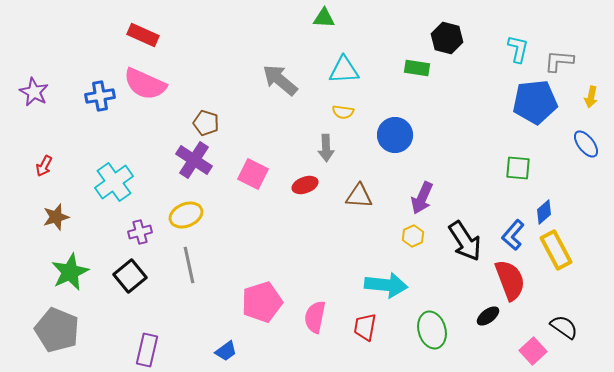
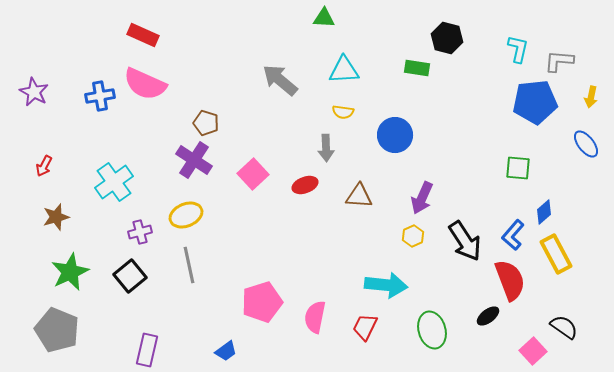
pink square at (253, 174): rotated 20 degrees clockwise
yellow rectangle at (556, 250): moved 4 px down
red trapezoid at (365, 327): rotated 16 degrees clockwise
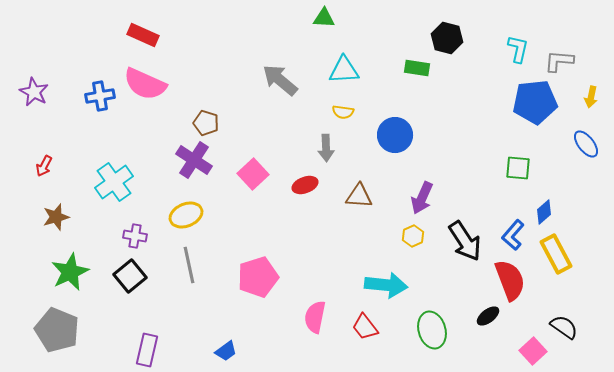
purple cross at (140, 232): moved 5 px left, 4 px down; rotated 25 degrees clockwise
pink pentagon at (262, 302): moved 4 px left, 25 px up
red trapezoid at (365, 327): rotated 64 degrees counterclockwise
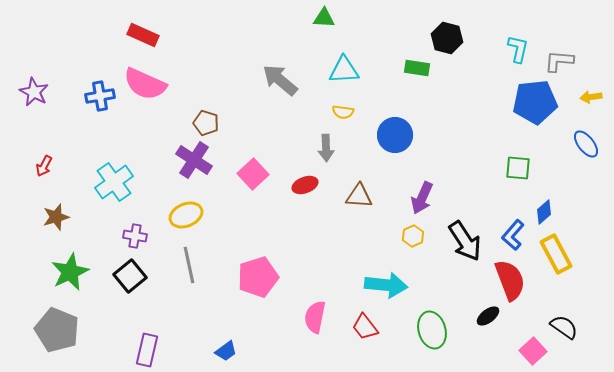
yellow arrow at (591, 97): rotated 70 degrees clockwise
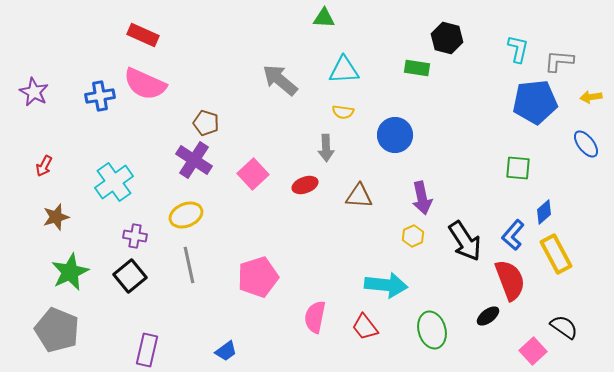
purple arrow at (422, 198): rotated 36 degrees counterclockwise
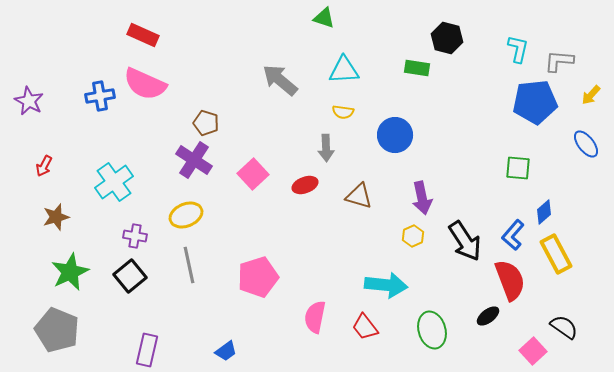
green triangle at (324, 18): rotated 15 degrees clockwise
purple star at (34, 92): moved 5 px left, 9 px down
yellow arrow at (591, 97): moved 2 px up; rotated 40 degrees counterclockwise
brown triangle at (359, 196): rotated 12 degrees clockwise
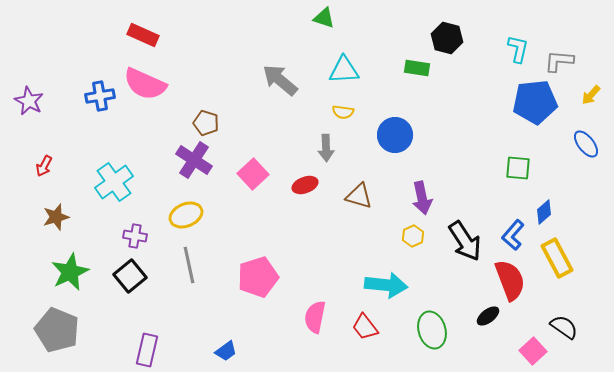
yellow rectangle at (556, 254): moved 1 px right, 4 px down
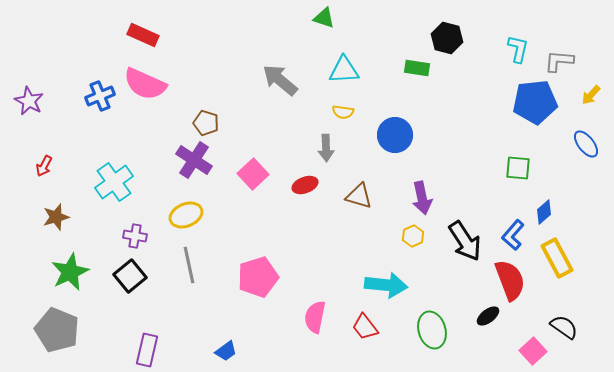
blue cross at (100, 96): rotated 12 degrees counterclockwise
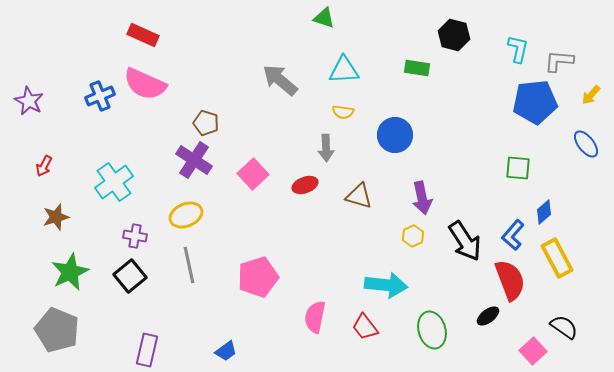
black hexagon at (447, 38): moved 7 px right, 3 px up
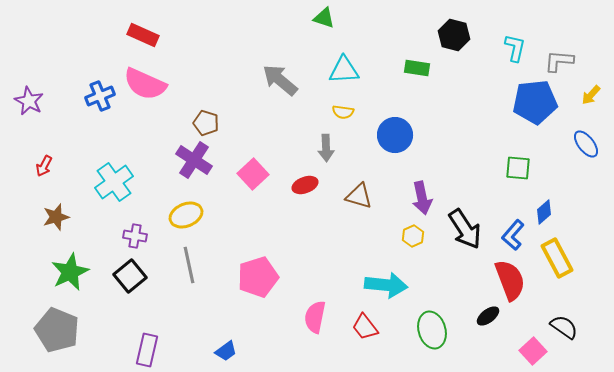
cyan L-shape at (518, 49): moved 3 px left, 1 px up
black arrow at (465, 241): moved 12 px up
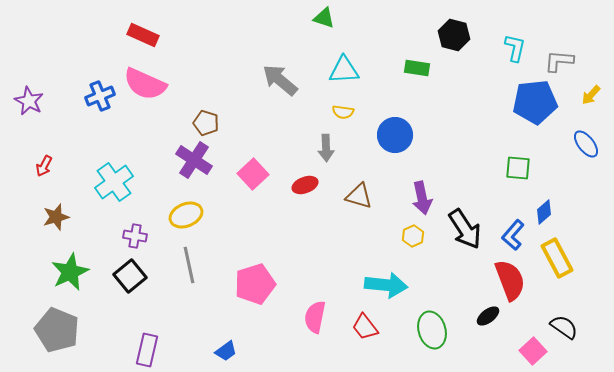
pink pentagon at (258, 277): moved 3 px left, 7 px down
